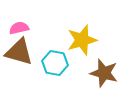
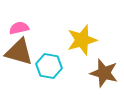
cyan hexagon: moved 6 px left, 3 px down
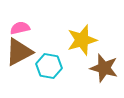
pink semicircle: moved 1 px right
brown triangle: rotated 44 degrees counterclockwise
brown star: moved 5 px up
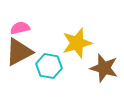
yellow star: moved 5 px left, 3 px down
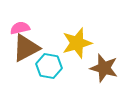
brown triangle: moved 7 px right, 4 px up
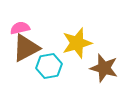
cyan hexagon: rotated 20 degrees counterclockwise
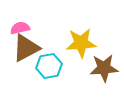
yellow star: moved 4 px right; rotated 12 degrees clockwise
brown star: rotated 20 degrees counterclockwise
